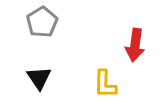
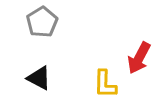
red arrow: moved 4 px right, 13 px down; rotated 20 degrees clockwise
black triangle: rotated 28 degrees counterclockwise
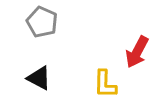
gray pentagon: rotated 16 degrees counterclockwise
red arrow: moved 2 px left, 6 px up
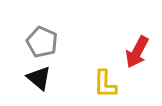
gray pentagon: moved 20 px down
black triangle: rotated 12 degrees clockwise
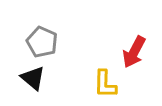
red arrow: moved 3 px left
black triangle: moved 6 px left
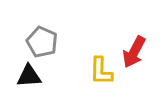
black triangle: moved 4 px left, 2 px up; rotated 44 degrees counterclockwise
yellow L-shape: moved 4 px left, 13 px up
